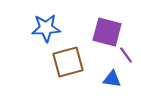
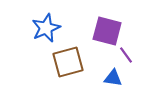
blue star: rotated 20 degrees counterclockwise
purple square: moved 1 px up
blue triangle: moved 1 px right, 1 px up
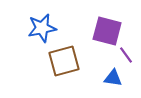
blue star: moved 4 px left; rotated 12 degrees clockwise
brown square: moved 4 px left, 1 px up
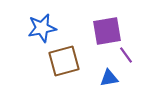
purple square: rotated 24 degrees counterclockwise
blue triangle: moved 4 px left; rotated 18 degrees counterclockwise
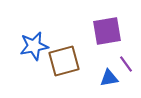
blue star: moved 8 px left, 18 px down
purple line: moved 9 px down
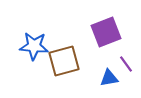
purple square: moved 1 px left, 1 px down; rotated 12 degrees counterclockwise
blue star: rotated 16 degrees clockwise
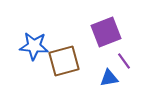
purple line: moved 2 px left, 3 px up
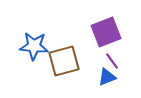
purple line: moved 12 px left
blue triangle: moved 2 px left, 1 px up; rotated 12 degrees counterclockwise
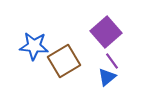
purple square: rotated 20 degrees counterclockwise
brown square: rotated 16 degrees counterclockwise
blue triangle: rotated 18 degrees counterclockwise
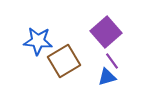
blue star: moved 4 px right, 5 px up
blue triangle: rotated 24 degrees clockwise
